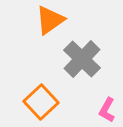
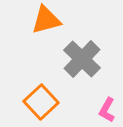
orange triangle: moved 4 px left; rotated 20 degrees clockwise
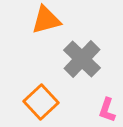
pink L-shape: rotated 10 degrees counterclockwise
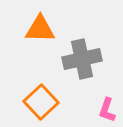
orange triangle: moved 6 px left, 9 px down; rotated 16 degrees clockwise
gray cross: rotated 33 degrees clockwise
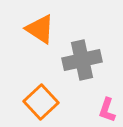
orange triangle: rotated 32 degrees clockwise
gray cross: moved 1 px down
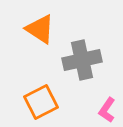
orange square: rotated 16 degrees clockwise
pink L-shape: rotated 15 degrees clockwise
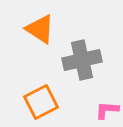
pink L-shape: rotated 60 degrees clockwise
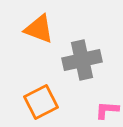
orange triangle: moved 1 px left; rotated 12 degrees counterclockwise
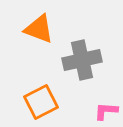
pink L-shape: moved 1 px left, 1 px down
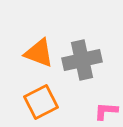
orange triangle: moved 24 px down
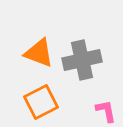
pink L-shape: rotated 75 degrees clockwise
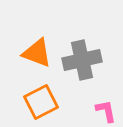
orange triangle: moved 2 px left
